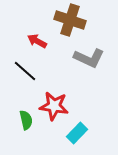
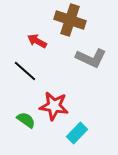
gray L-shape: moved 2 px right
green semicircle: rotated 42 degrees counterclockwise
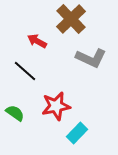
brown cross: moved 1 px right, 1 px up; rotated 28 degrees clockwise
red star: moved 2 px right; rotated 20 degrees counterclockwise
green semicircle: moved 11 px left, 7 px up
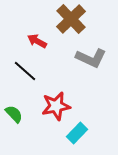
green semicircle: moved 1 px left, 1 px down; rotated 12 degrees clockwise
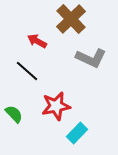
black line: moved 2 px right
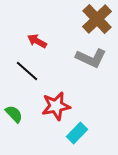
brown cross: moved 26 px right
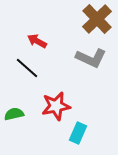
black line: moved 3 px up
green semicircle: rotated 60 degrees counterclockwise
cyan rectangle: moved 1 px right; rotated 20 degrees counterclockwise
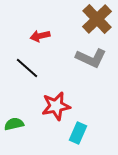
red arrow: moved 3 px right, 5 px up; rotated 42 degrees counterclockwise
green semicircle: moved 10 px down
